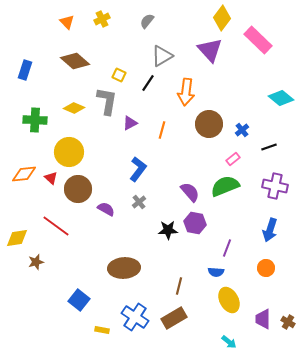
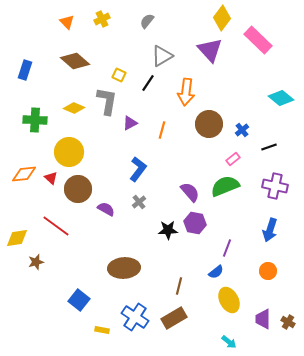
orange circle at (266, 268): moved 2 px right, 3 px down
blue semicircle at (216, 272): rotated 42 degrees counterclockwise
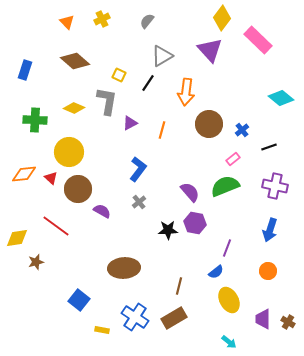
purple semicircle at (106, 209): moved 4 px left, 2 px down
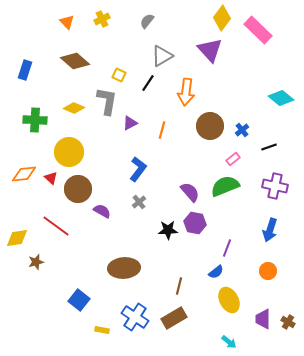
pink rectangle at (258, 40): moved 10 px up
brown circle at (209, 124): moved 1 px right, 2 px down
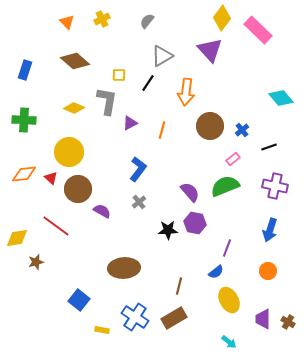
yellow square at (119, 75): rotated 24 degrees counterclockwise
cyan diamond at (281, 98): rotated 10 degrees clockwise
green cross at (35, 120): moved 11 px left
